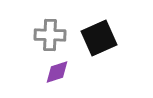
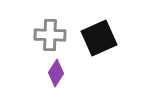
purple diamond: moved 1 px left, 1 px down; rotated 40 degrees counterclockwise
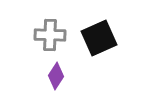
purple diamond: moved 3 px down
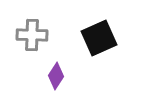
gray cross: moved 18 px left
